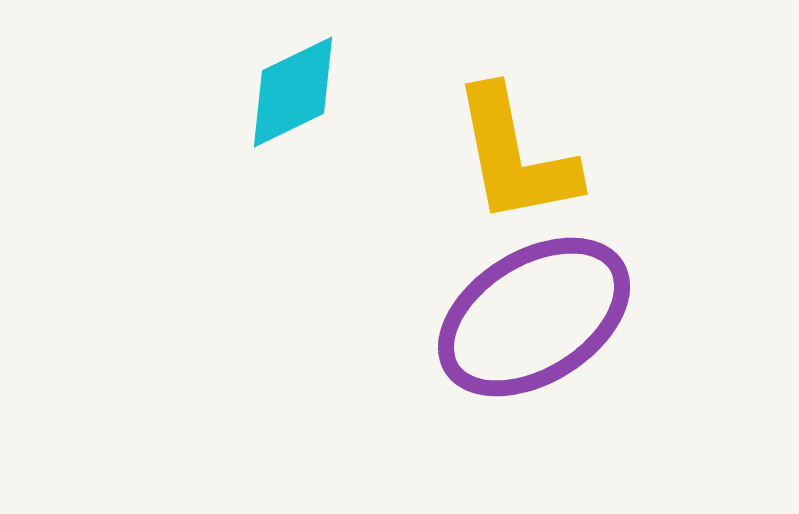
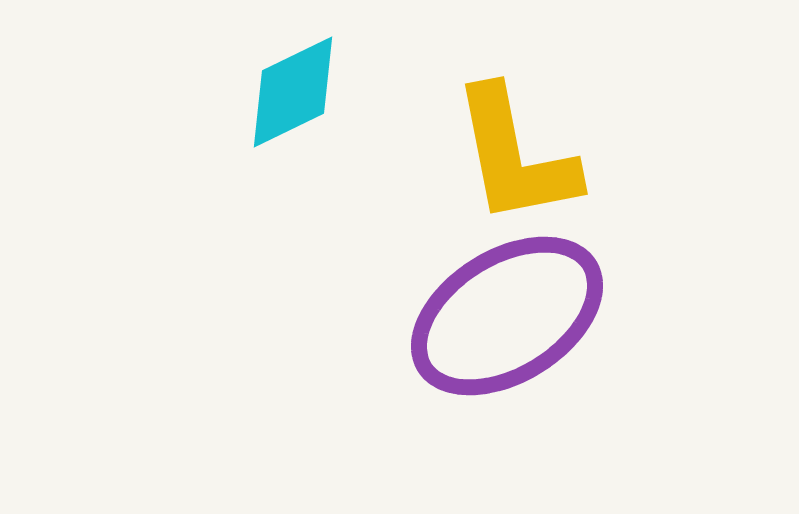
purple ellipse: moved 27 px left, 1 px up
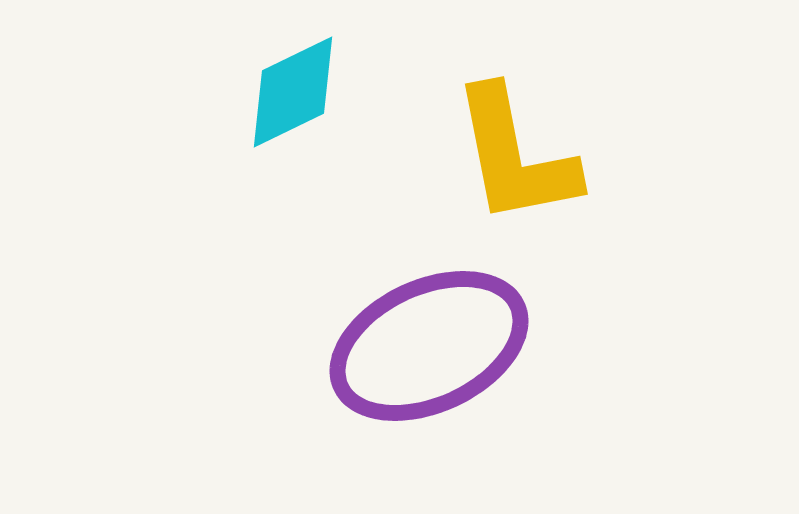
purple ellipse: moved 78 px left, 30 px down; rotated 7 degrees clockwise
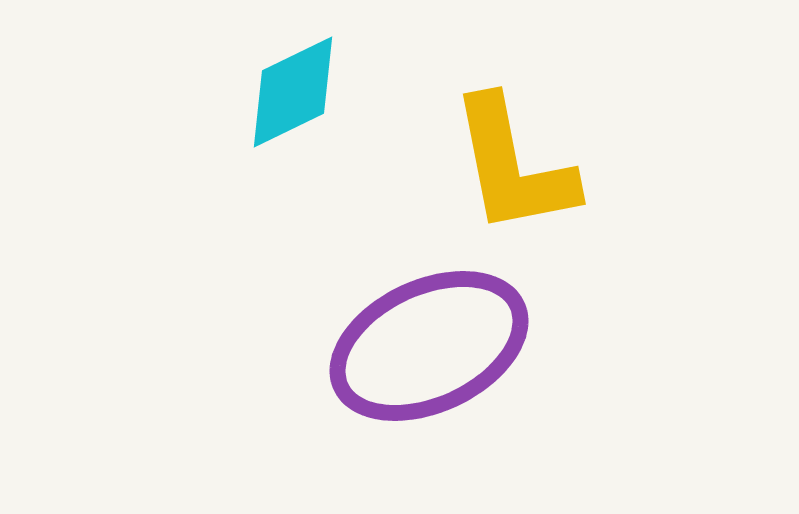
yellow L-shape: moved 2 px left, 10 px down
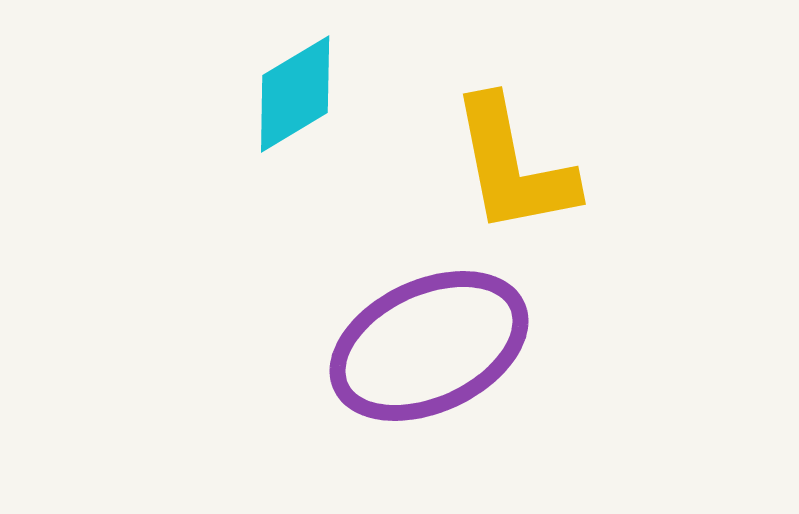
cyan diamond: moved 2 px right, 2 px down; rotated 5 degrees counterclockwise
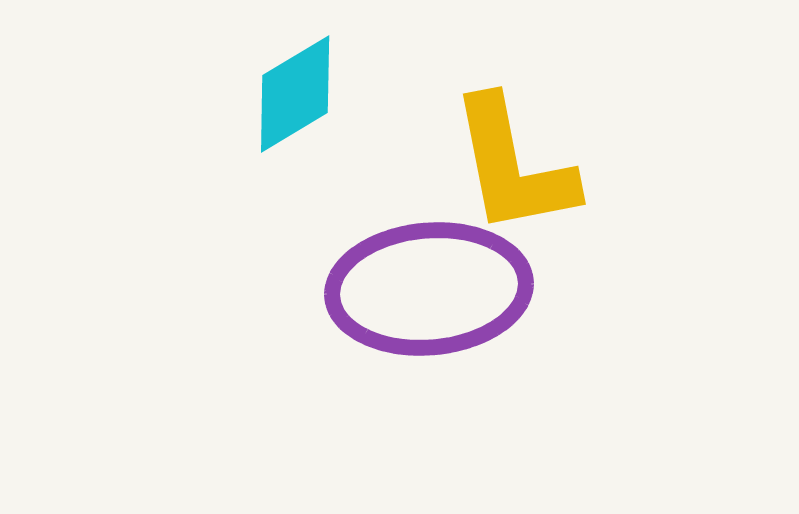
purple ellipse: moved 57 px up; rotated 20 degrees clockwise
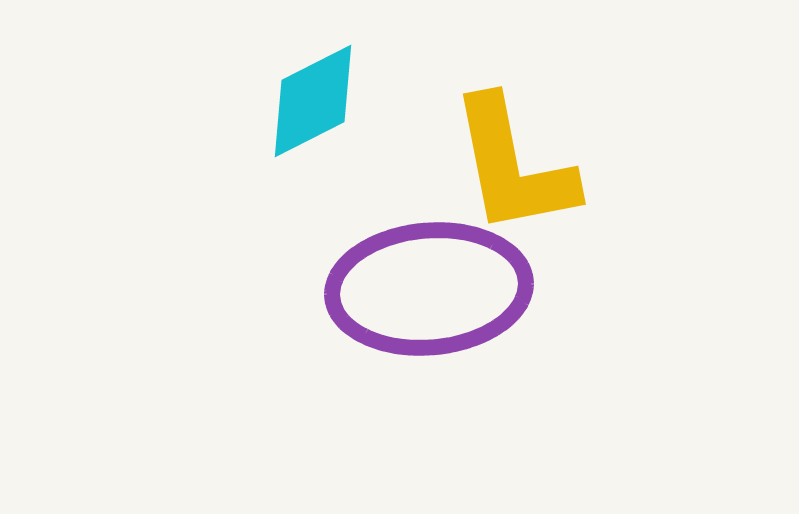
cyan diamond: moved 18 px right, 7 px down; rotated 4 degrees clockwise
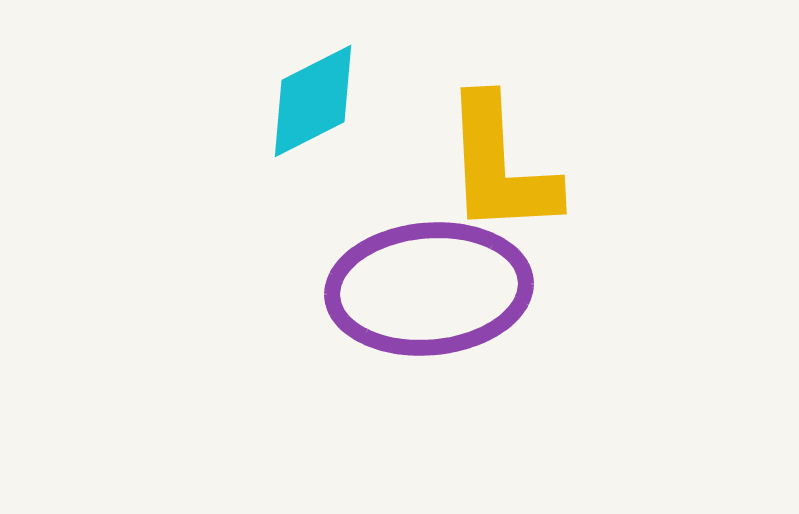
yellow L-shape: moved 13 px left; rotated 8 degrees clockwise
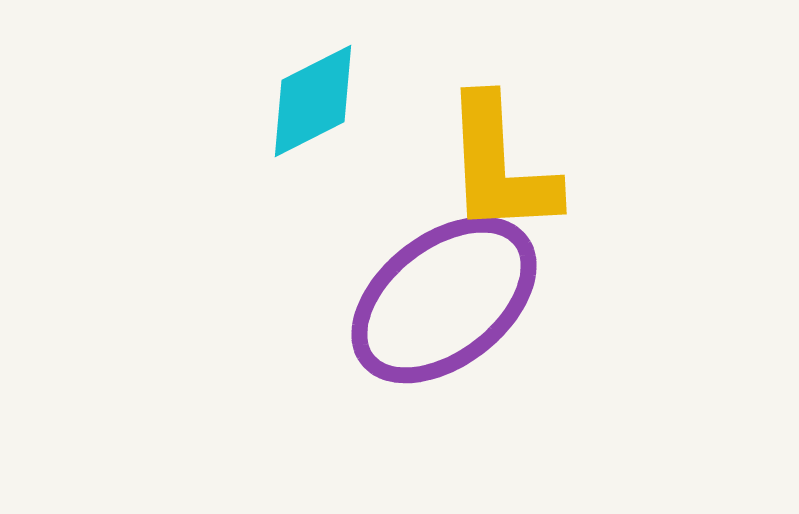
purple ellipse: moved 15 px right, 11 px down; rotated 33 degrees counterclockwise
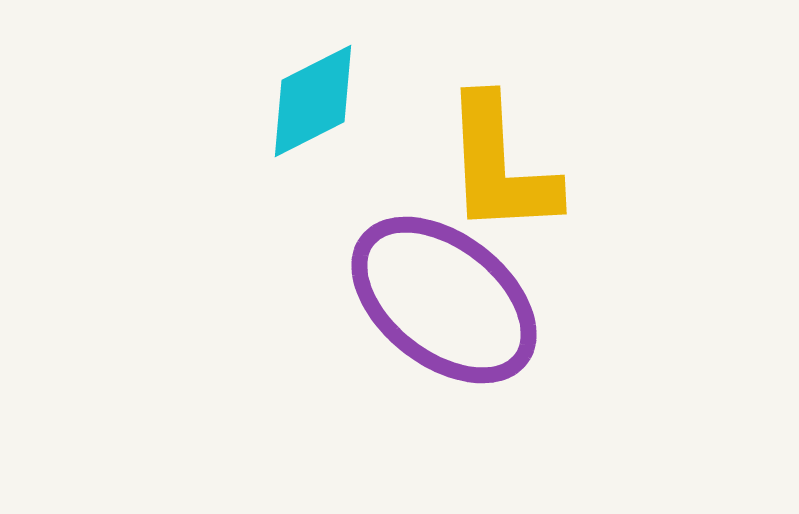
purple ellipse: rotated 76 degrees clockwise
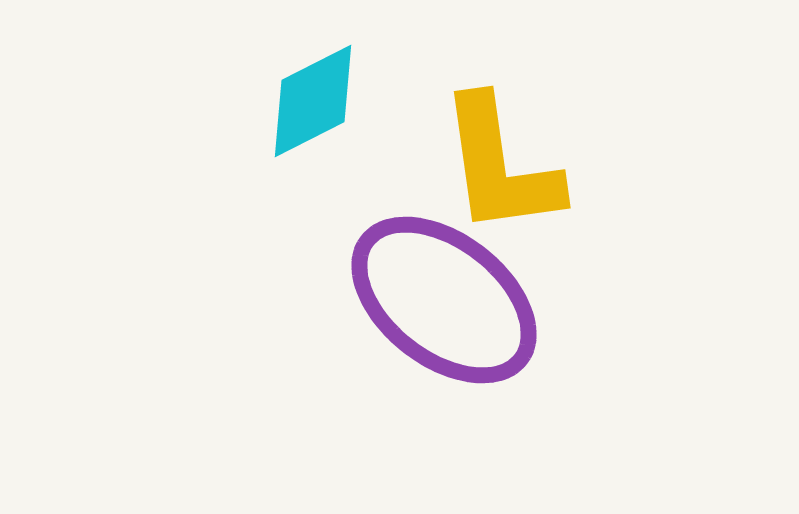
yellow L-shape: rotated 5 degrees counterclockwise
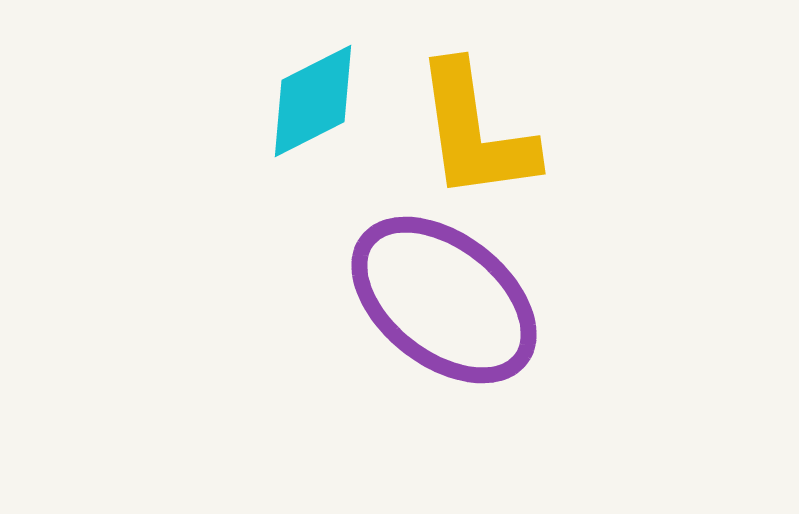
yellow L-shape: moved 25 px left, 34 px up
